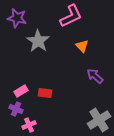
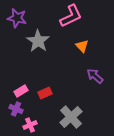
red rectangle: rotated 32 degrees counterclockwise
gray cross: moved 28 px left, 3 px up; rotated 10 degrees counterclockwise
pink cross: moved 1 px right
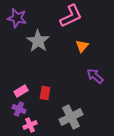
orange triangle: rotated 24 degrees clockwise
red rectangle: rotated 56 degrees counterclockwise
purple cross: moved 3 px right
gray cross: rotated 15 degrees clockwise
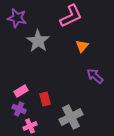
red rectangle: moved 6 px down; rotated 24 degrees counterclockwise
pink cross: moved 1 px down
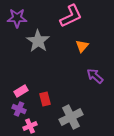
purple star: rotated 12 degrees counterclockwise
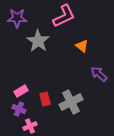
pink L-shape: moved 7 px left
orange triangle: rotated 32 degrees counterclockwise
purple arrow: moved 4 px right, 2 px up
gray cross: moved 15 px up
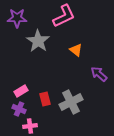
orange triangle: moved 6 px left, 4 px down
pink cross: rotated 16 degrees clockwise
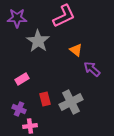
purple arrow: moved 7 px left, 5 px up
pink rectangle: moved 1 px right, 12 px up
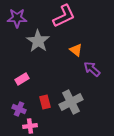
red rectangle: moved 3 px down
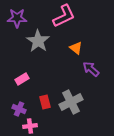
orange triangle: moved 2 px up
purple arrow: moved 1 px left
